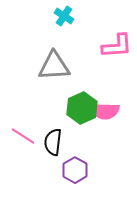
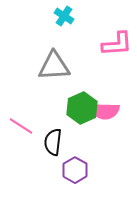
pink L-shape: moved 2 px up
pink line: moved 2 px left, 10 px up
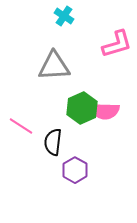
pink L-shape: rotated 12 degrees counterclockwise
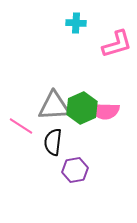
cyan cross: moved 12 px right, 7 px down; rotated 30 degrees counterclockwise
gray triangle: moved 40 px down
purple hexagon: rotated 20 degrees clockwise
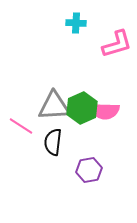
purple hexagon: moved 14 px right
